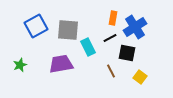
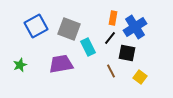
gray square: moved 1 px right, 1 px up; rotated 15 degrees clockwise
black line: rotated 24 degrees counterclockwise
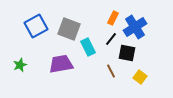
orange rectangle: rotated 16 degrees clockwise
black line: moved 1 px right, 1 px down
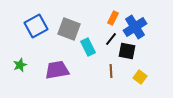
black square: moved 2 px up
purple trapezoid: moved 4 px left, 6 px down
brown line: rotated 24 degrees clockwise
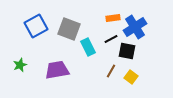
orange rectangle: rotated 56 degrees clockwise
black line: rotated 24 degrees clockwise
brown line: rotated 32 degrees clockwise
yellow square: moved 9 px left
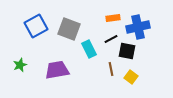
blue cross: moved 3 px right; rotated 20 degrees clockwise
cyan rectangle: moved 1 px right, 2 px down
brown line: moved 2 px up; rotated 40 degrees counterclockwise
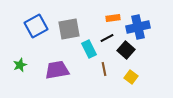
gray square: rotated 30 degrees counterclockwise
black line: moved 4 px left, 1 px up
black square: moved 1 px left, 1 px up; rotated 30 degrees clockwise
brown line: moved 7 px left
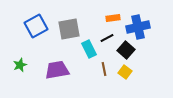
yellow square: moved 6 px left, 5 px up
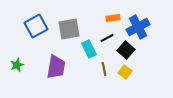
blue cross: rotated 15 degrees counterclockwise
green star: moved 3 px left
purple trapezoid: moved 1 px left, 3 px up; rotated 110 degrees clockwise
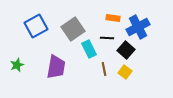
orange rectangle: rotated 16 degrees clockwise
gray square: moved 4 px right; rotated 25 degrees counterclockwise
black line: rotated 32 degrees clockwise
